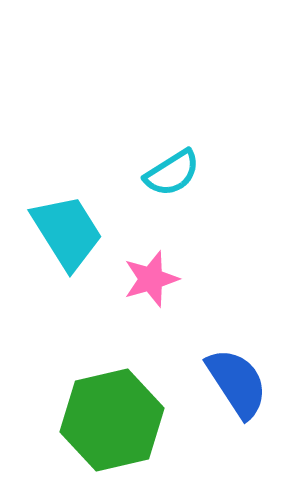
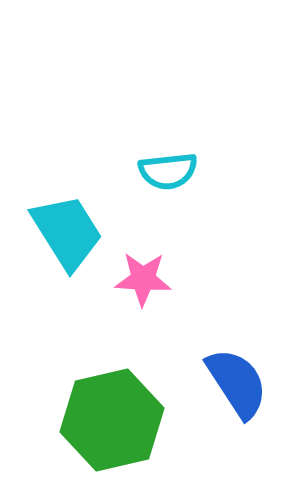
cyan semicircle: moved 4 px left, 2 px up; rotated 26 degrees clockwise
pink star: moved 8 px left; rotated 20 degrees clockwise
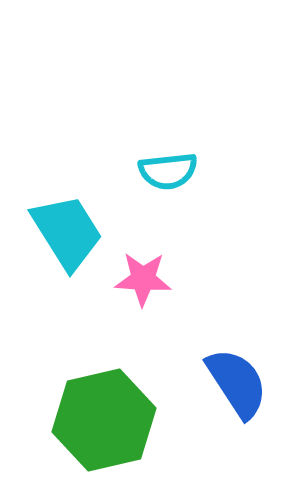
green hexagon: moved 8 px left
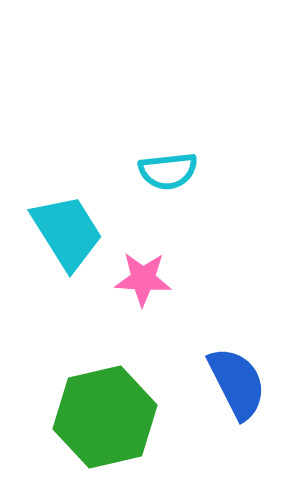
blue semicircle: rotated 6 degrees clockwise
green hexagon: moved 1 px right, 3 px up
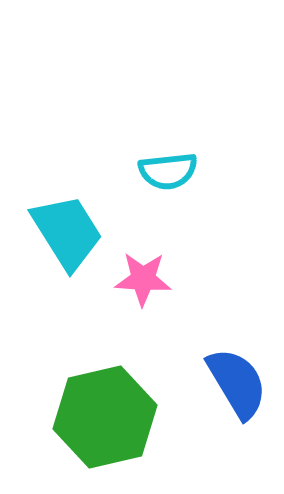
blue semicircle: rotated 4 degrees counterclockwise
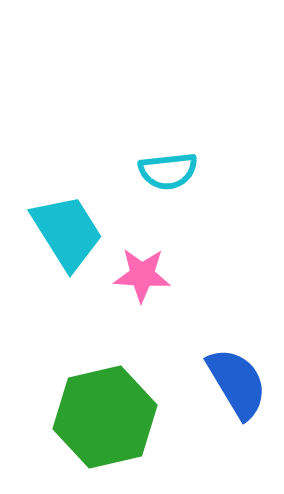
pink star: moved 1 px left, 4 px up
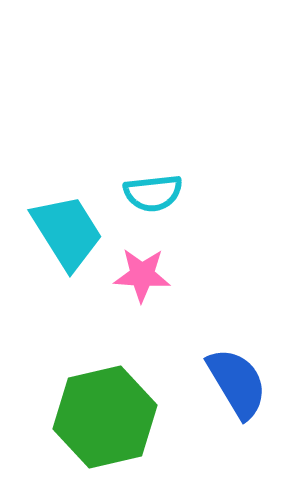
cyan semicircle: moved 15 px left, 22 px down
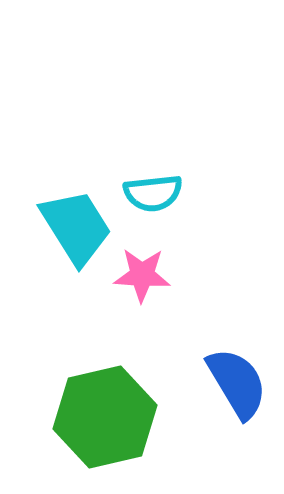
cyan trapezoid: moved 9 px right, 5 px up
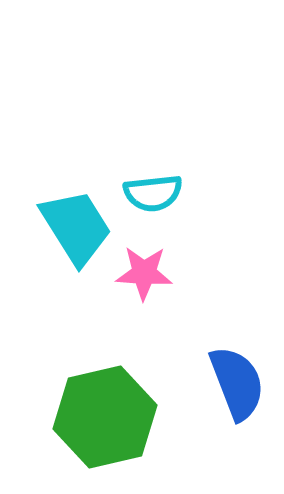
pink star: moved 2 px right, 2 px up
blue semicircle: rotated 10 degrees clockwise
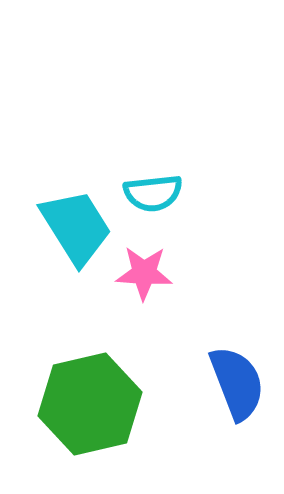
green hexagon: moved 15 px left, 13 px up
